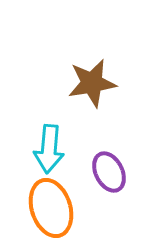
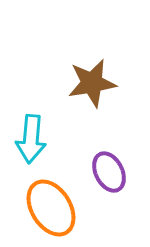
cyan arrow: moved 18 px left, 10 px up
orange ellipse: rotated 14 degrees counterclockwise
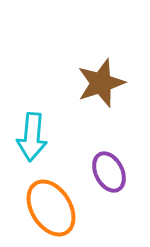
brown star: moved 9 px right; rotated 9 degrees counterclockwise
cyan arrow: moved 1 px right, 2 px up
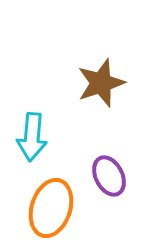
purple ellipse: moved 4 px down
orange ellipse: rotated 50 degrees clockwise
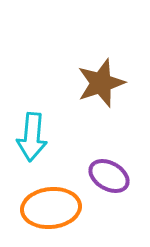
purple ellipse: rotated 33 degrees counterclockwise
orange ellipse: rotated 66 degrees clockwise
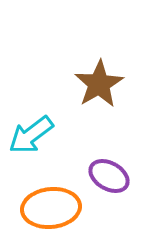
brown star: moved 2 px left, 1 px down; rotated 12 degrees counterclockwise
cyan arrow: moved 1 px left, 2 px up; rotated 48 degrees clockwise
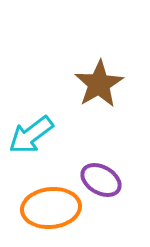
purple ellipse: moved 8 px left, 4 px down
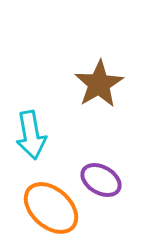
cyan arrow: rotated 63 degrees counterclockwise
orange ellipse: rotated 48 degrees clockwise
